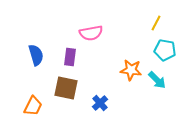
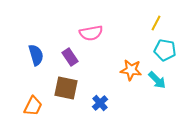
purple rectangle: rotated 42 degrees counterclockwise
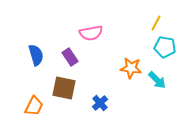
cyan pentagon: moved 3 px up
orange star: moved 2 px up
brown square: moved 2 px left
orange trapezoid: moved 1 px right
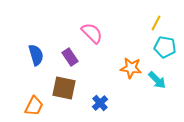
pink semicircle: moved 1 px right; rotated 125 degrees counterclockwise
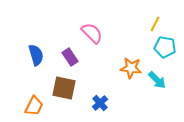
yellow line: moved 1 px left, 1 px down
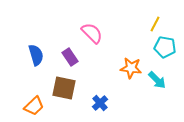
orange trapezoid: rotated 20 degrees clockwise
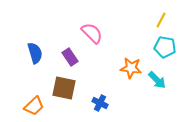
yellow line: moved 6 px right, 4 px up
blue semicircle: moved 1 px left, 2 px up
blue cross: rotated 21 degrees counterclockwise
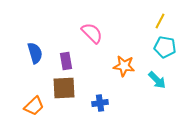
yellow line: moved 1 px left, 1 px down
purple rectangle: moved 4 px left, 4 px down; rotated 24 degrees clockwise
orange star: moved 7 px left, 2 px up
brown square: rotated 15 degrees counterclockwise
blue cross: rotated 35 degrees counterclockwise
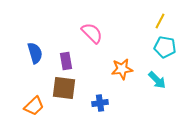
orange star: moved 2 px left, 3 px down; rotated 15 degrees counterclockwise
brown square: rotated 10 degrees clockwise
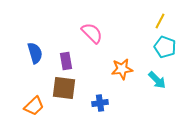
cyan pentagon: rotated 10 degrees clockwise
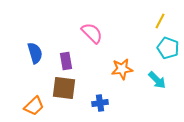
cyan pentagon: moved 3 px right, 1 px down
